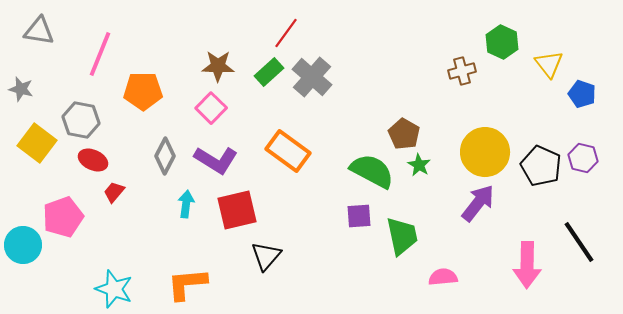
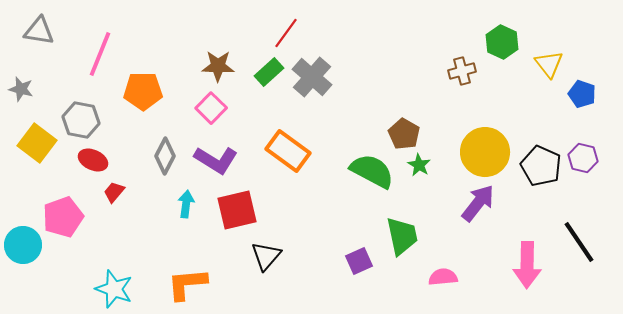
purple square: moved 45 px down; rotated 20 degrees counterclockwise
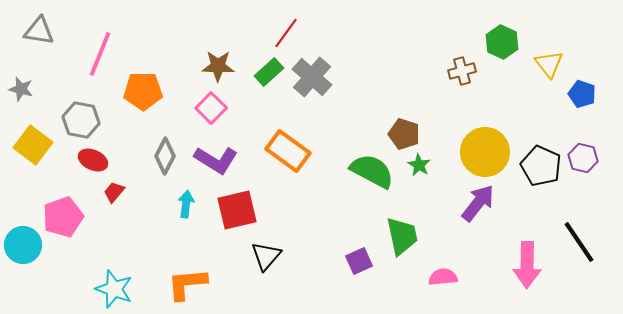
brown pentagon: rotated 12 degrees counterclockwise
yellow square: moved 4 px left, 2 px down
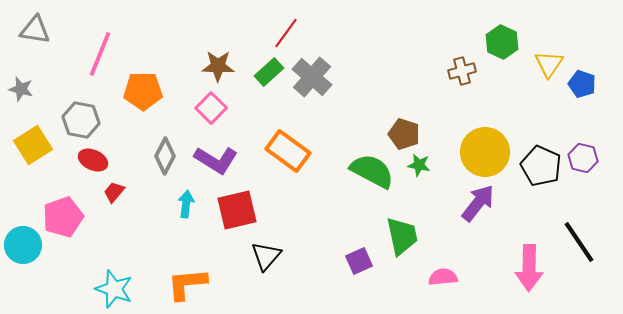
gray triangle: moved 4 px left, 1 px up
yellow triangle: rotated 12 degrees clockwise
blue pentagon: moved 10 px up
yellow square: rotated 21 degrees clockwise
green star: rotated 20 degrees counterclockwise
pink arrow: moved 2 px right, 3 px down
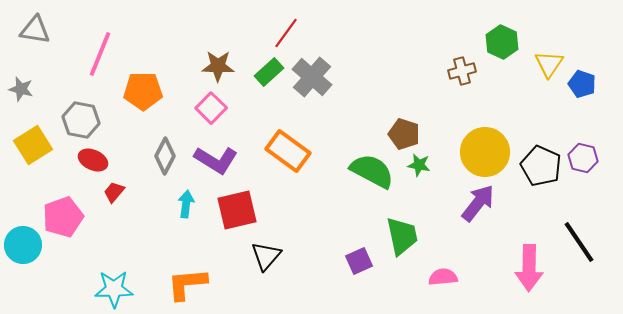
cyan star: rotated 21 degrees counterclockwise
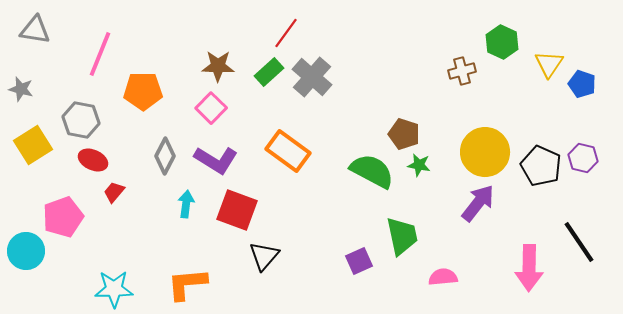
red square: rotated 33 degrees clockwise
cyan circle: moved 3 px right, 6 px down
black triangle: moved 2 px left
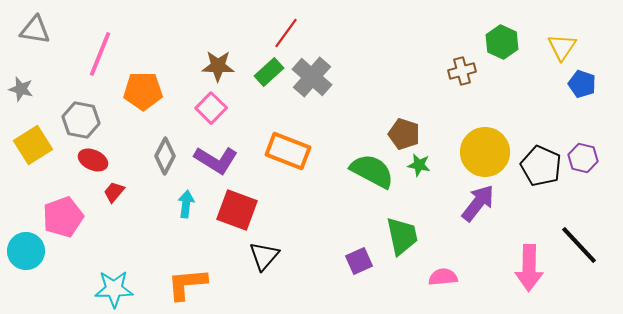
yellow triangle: moved 13 px right, 17 px up
orange rectangle: rotated 15 degrees counterclockwise
black line: moved 3 px down; rotated 9 degrees counterclockwise
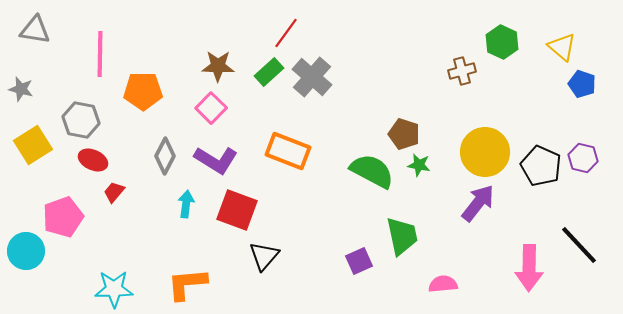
yellow triangle: rotated 24 degrees counterclockwise
pink line: rotated 21 degrees counterclockwise
pink semicircle: moved 7 px down
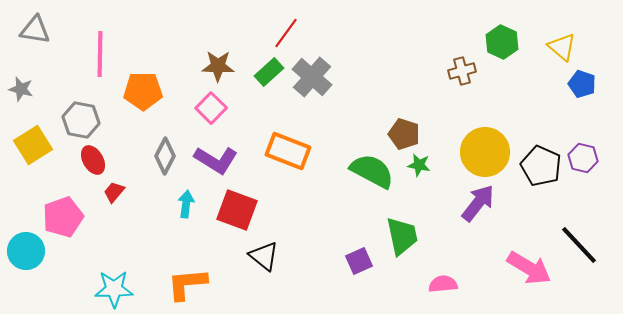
red ellipse: rotated 36 degrees clockwise
black triangle: rotated 32 degrees counterclockwise
pink arrow: rotated 60 degrees counterclockwise
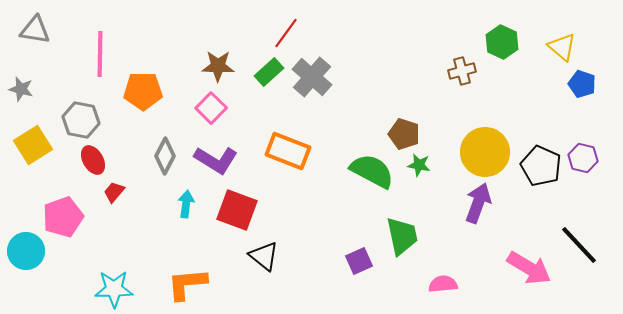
purple arrow: rotated 18 degrees counterclockwise
